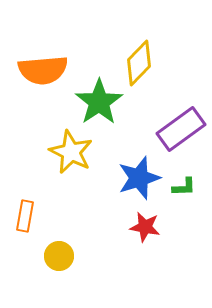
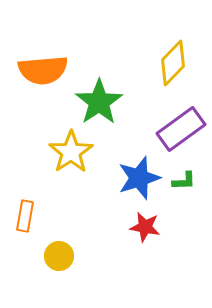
yellow diamond: moved 34 px right
yellow star: rotated 12 degrees clockwise
green L-shape: moved 6 px up
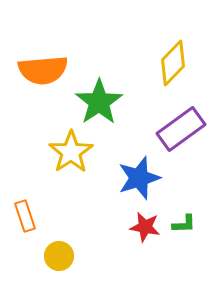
green L-shape: moved 43 px down
orange rectangle: rotated 28 degrees counterclockwise
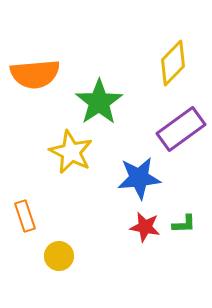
orange semicircle: moved 8 px left, 4 px down
yellow star: rotated 12 degrees counterclockwise
blue star: rotated 12 degrees clockwise
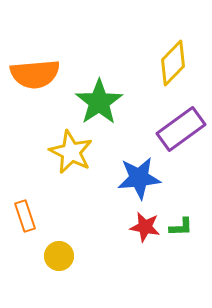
green L-shape: moved 3 px left, 3 px down
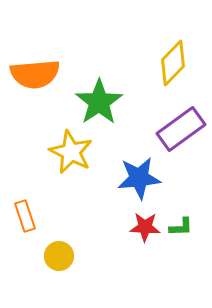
red star: rotated 8 degrees counterclockwise
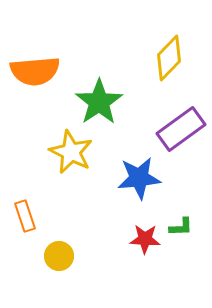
yellow diamond: moved 4 px left, 5 px up
orange semicircle: moved 3 px up
red star: moved 12 px down
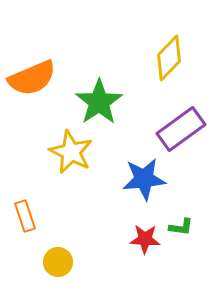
orange semicircle: moved 3 px left, 7 px down; rotated 18 degrees counterclockwise
blue star: moved 5 px right, 1 px down
green L-shape: rotated 10 degrees clockwise
yellow circle: moved 1 px left, 6 px down
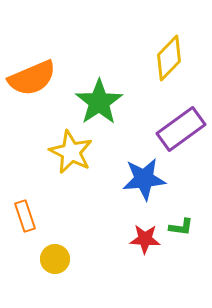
yellow circle: moved 3 px left, 3 px up
